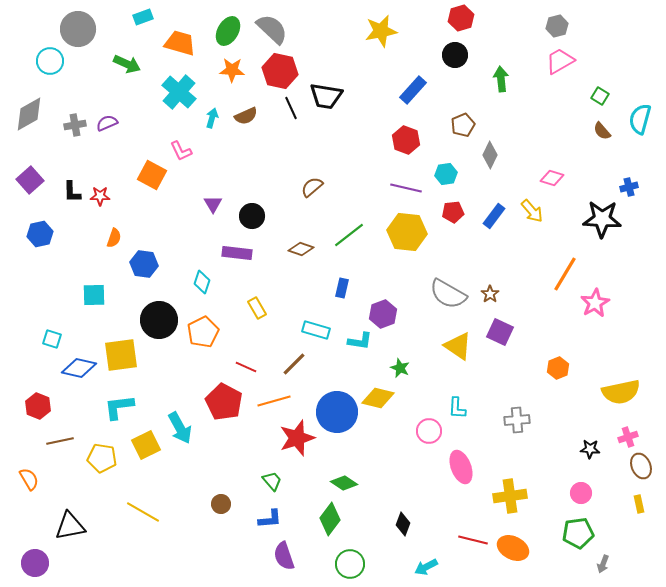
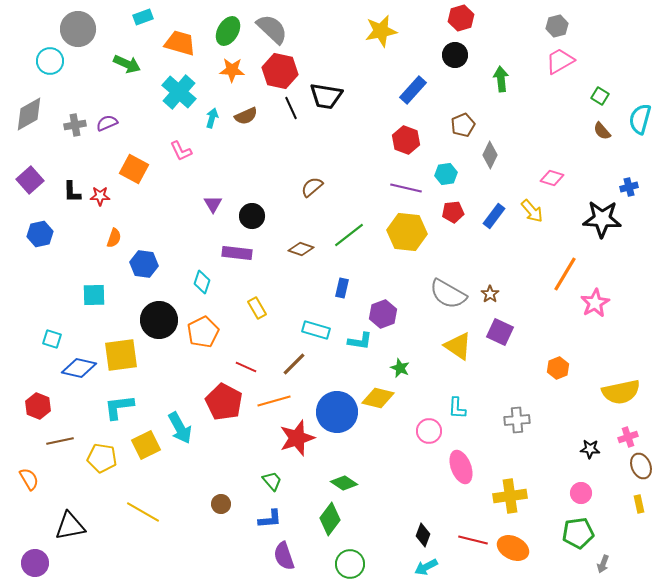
orange square at (152, 175): moved 18 px left, 6 px up
black diamond at (403, 524): moved 20 px right, 11 px down
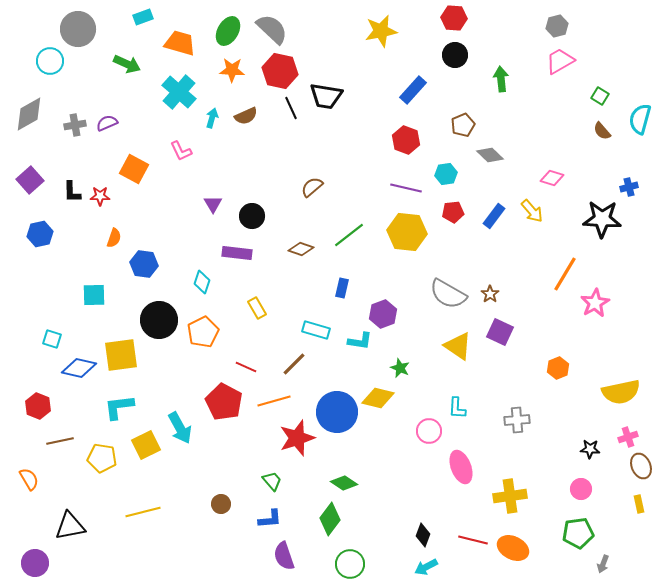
red hexagon at (461, 18): moved 7 px left; rotated 20 degrees clockwise
gray diamond at (490, 155): rotated 72 degrees counterclockwise
pink circle at (581, 493): moved 4 px up
yellow line at (143, 512): rotated 44 degrees counterclockwise
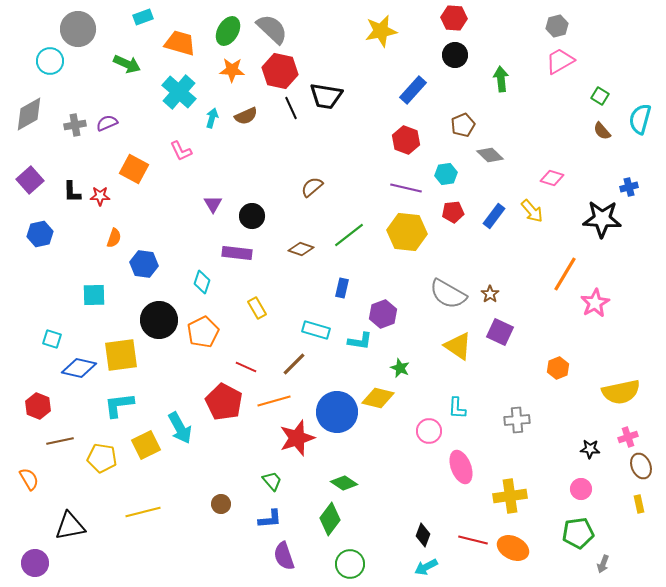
cyan L-shape at (119, 407): moved 2 px up
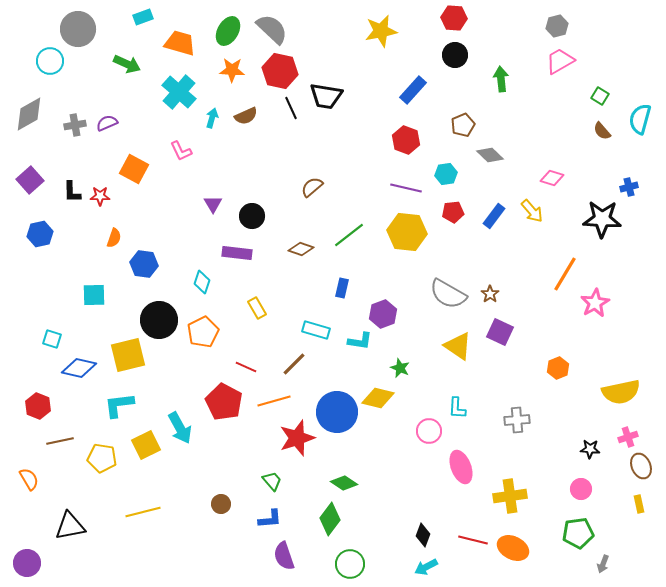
yellow square at (121, 355): moved 7 px right; rotated 6 degrees counterclockwise
purple circle at (35, 563): moved 8 px left
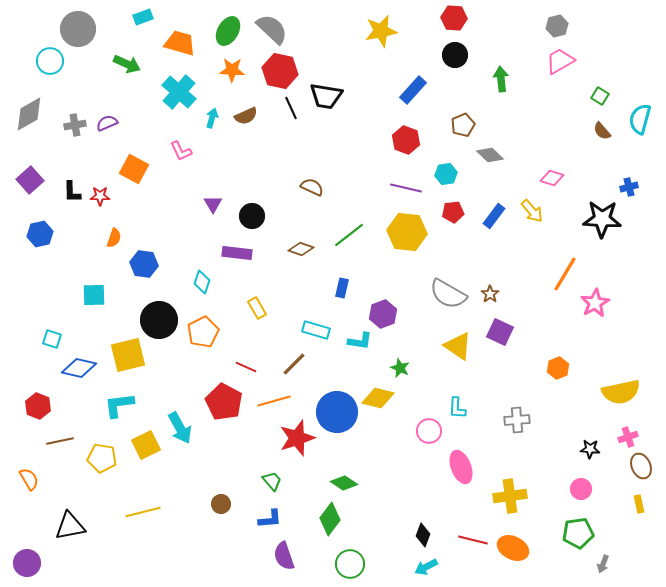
brown semicircle at (312, 187): rotated 65 degrees clockwise
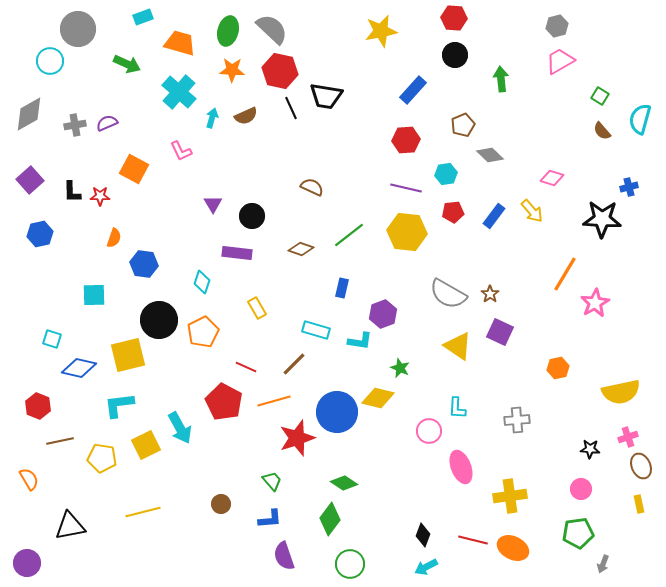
green ellipse at (228, 31): rotated 16 degrees counterclockwise
red hexagon at (406, 140): rotated 24 degrees counterclockwise
orange hexagon at (558, 368): rotated 10 degrees clockwise
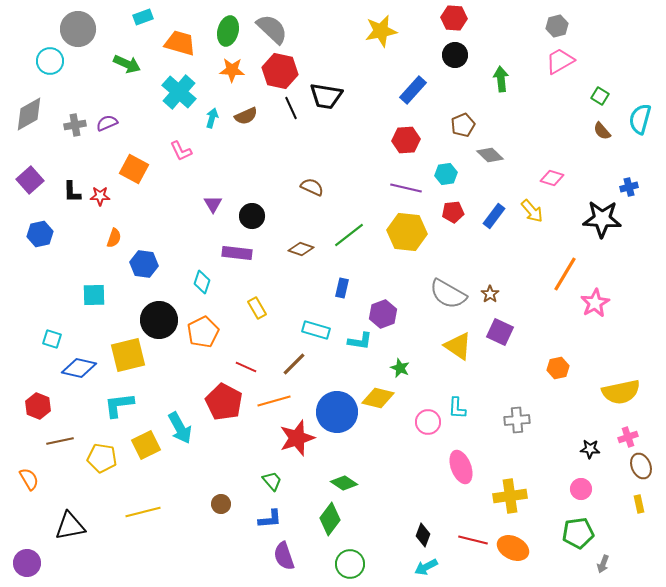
pink circle at (429, 431): moved 1 px left, 9 px up
